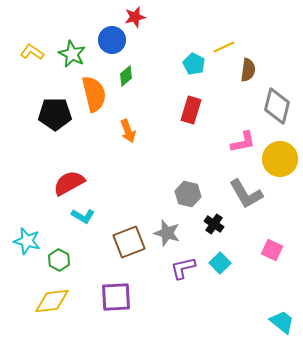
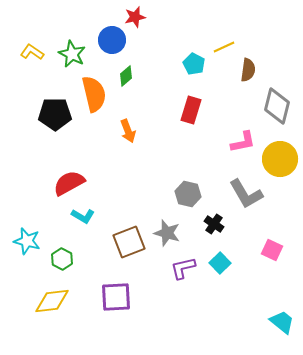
green hexagon: moved 3 px right, 1 px up
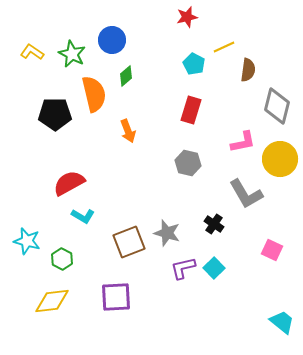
red star: moved 52 px right
gray hexagon: moved 31 px up
cyan square: moved 6 px left, 5 px down
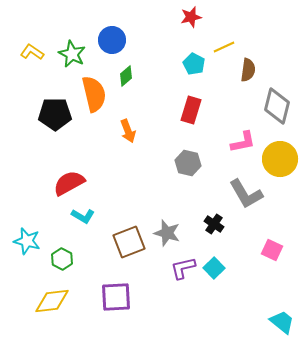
red star: moved 4 px right
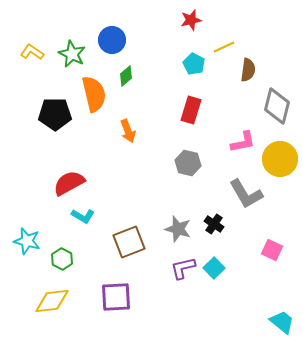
red star: moved 3 px down
gray star: moved 11 px right, 4 px up
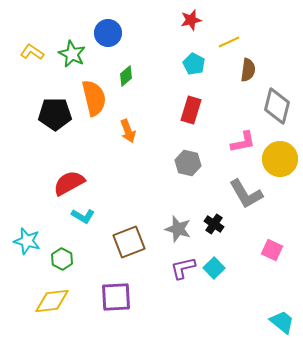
blue circle: moved 4 px left, 7 px up
yellow line: moved 5 px right, 5 px up
orange semicircle: moved 4 px down
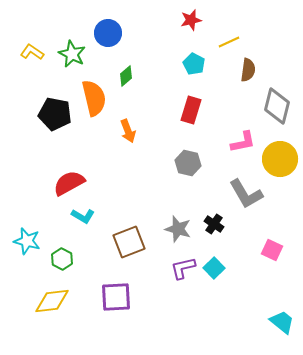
black pentagon: rotated 12 degrees clockwise
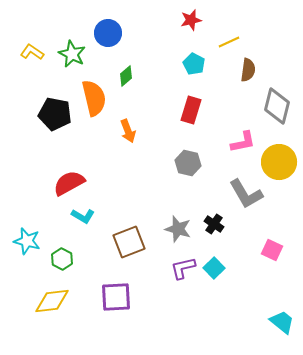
yellow circle: moved 1 px left, 3 px down
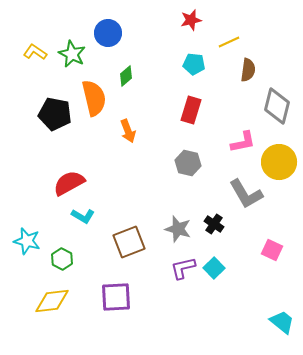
yellow L-shape: moved 3 px right
cyan pentagon: rotated 20 degrees counterclockwise
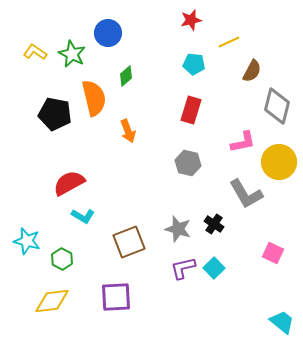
brown semicircle: moved 4 px right, 1 px down; rotated 20 degrees clockwise
pink square: moved 1 px right, 3 px down
